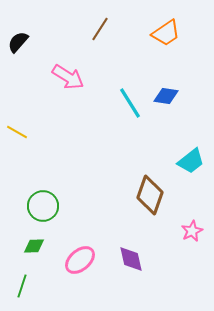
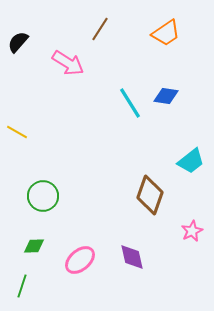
pink arrow: moved 14 px up
green circle: moved 10 px up
purple diamond: moved 1 px right, 2 px up
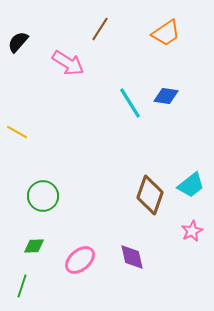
cyan trapezoid: moved 24 px down
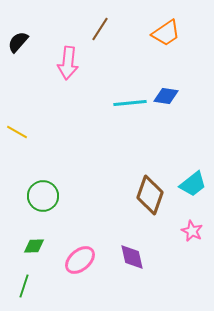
pink arrow: rotated 64 degrees clockwise
cyan line: rotated 64 degrees counterclockwise
cyan trapezoid: moved 2 px right, 1 px up
pink star: rotated 20 degrees counterclockwise
green line: moved 2 px right
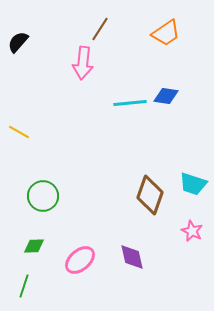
pink arrow: moved 15 px right
yellow line: moved 2 px right
cyan trapezoid: rotated 56 degrees clockwise
